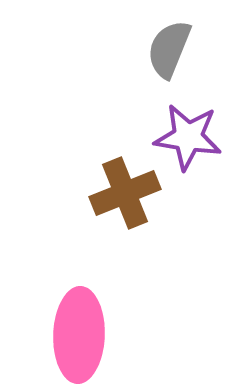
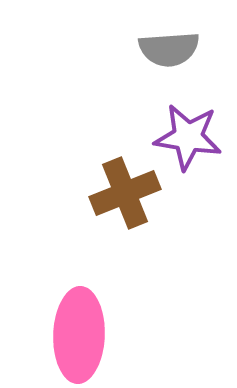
gray semicircle: rotated 116 degrees counterclockwise
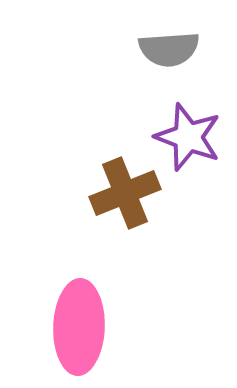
purple star: rotated 12 degrees clockwise
pink ellipse: moved 8 px up
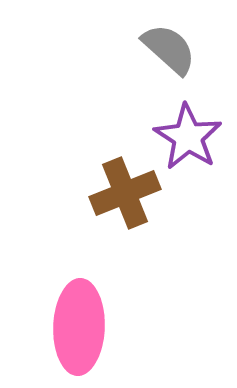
gray semicircle: rotated 134 degrees counterclockwise
purple star: rotated 12 degrees clockwise
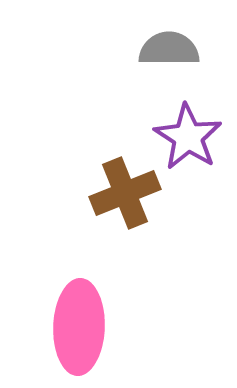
gray semicircle: rotated 42 degrees counterclockwise
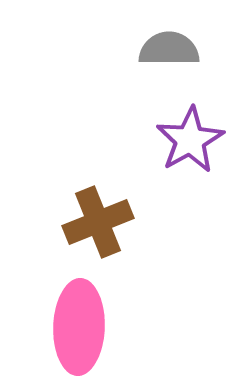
purple star: moved 2 px right, 3 px down; rotated 10 degrees clockwise
brown cross: moved 27 px left, 29 px down
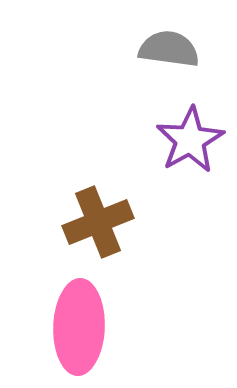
gray semicircle: rotated 8 degrees clockwise
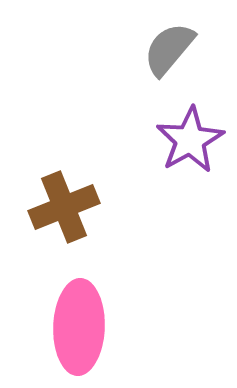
gray semicircle: rotated 58 degrees counterclockwise
brown cross: moved 34 px left, 15 px up
